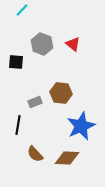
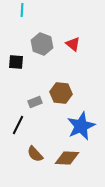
cyan line: rotated 40 degrees counterclockwise
black line: rotated 18 degrees clockwise
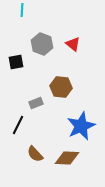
black square: rotated 14 degrees counterclockwise
brown hexagon: moved 6 px up
gray rectangle: moved 1 px right, 1 px down
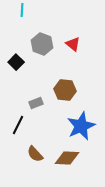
black square: rotated 35 degrees counterclockwise
brown hexagon: moved 4 px right, 3 px down
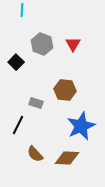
red triangle: rotated 21 degrees clockwise
gray rectangle: rotated 40 degrees clockwise
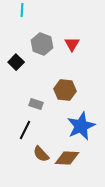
red triangle: moved 1 px left
gray rectangle: moved 1 px down
black line: moved 7 px right, 5 px down
brown semicircle: moved 6 px right
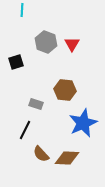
gray hexagon: moved 4 px right, 2 px up
black square: rotated 28 degrees clockwise
blue star: moved 2 px right, 3 px up
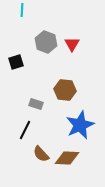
blue star: moved 3 px left, 2 px down
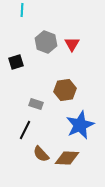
brown hexagon: rotated 15 degrees counterclockwise
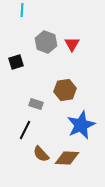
blue star: moved 1 px right
